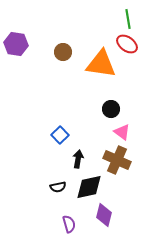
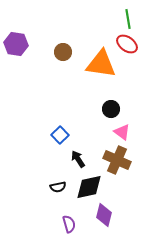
black arrow: rotated 42 degrees counterclockwise
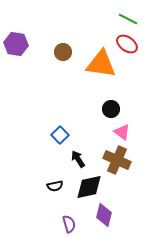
green line: rotated 54 degrees counterclockwise
black semicircle: moved 3 px left, 1 px up
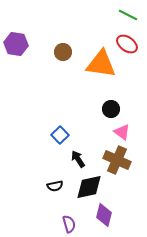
green line: moved 4 px up
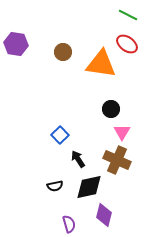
pink triangle: rotated 24 degrees clockwise
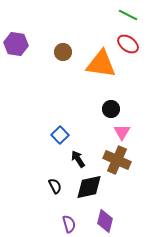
red ellipse: moved 1 px right
black semicircle: rotated 105 degrees counterclockwise
purple diamond: moved 1 px right, 6 px down
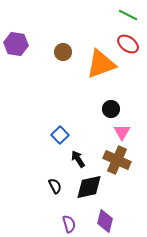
orange triangle: rotated 28 degrees counterclockwise
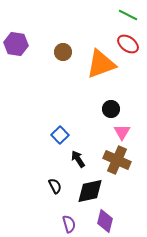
black diamond: moved 1 px right, 4 px down
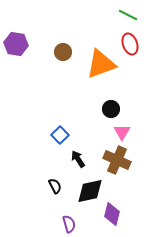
red ellipse: moved 2 px right; rotated 35 degrees clockwise
purple diamond: moved 7 px right, 7 px up
